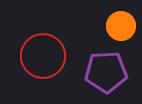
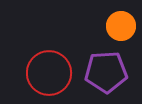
red circle: moved 6 px right, 17 px down
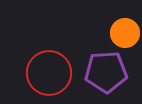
orange circle: moved 4 px right, 7 px down
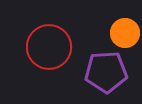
red circle: moved 26 px up
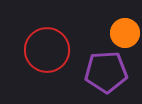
red circle: moved 2 px left, 3 px down
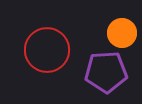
orange circle: moved 3 px left
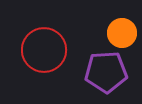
red circle: moved 3 px left
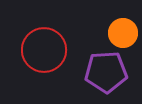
orange circle: moved 1 px right
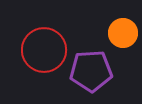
purple pentagon: moved 15 px left, 1 px up
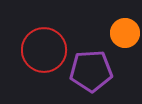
orange circle: moved 2 px right
